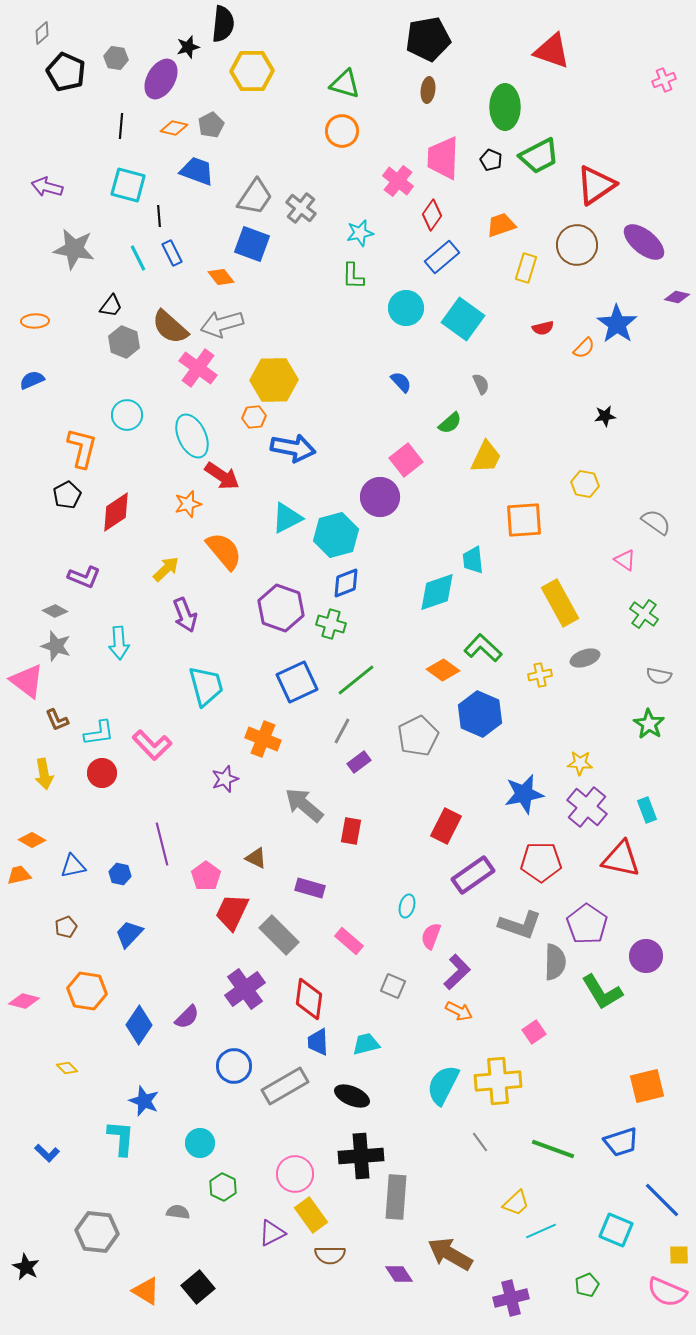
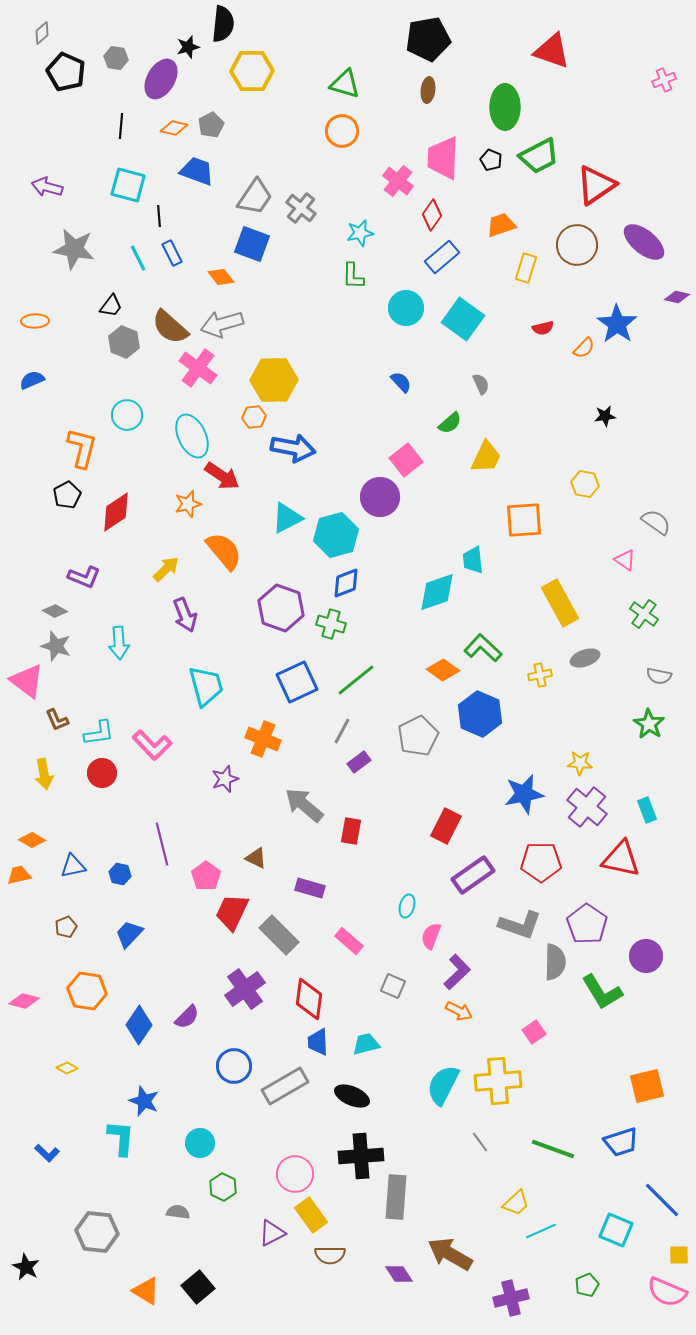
yellow diamond at (67, 1068): rotated 15 degrees counterclockwise
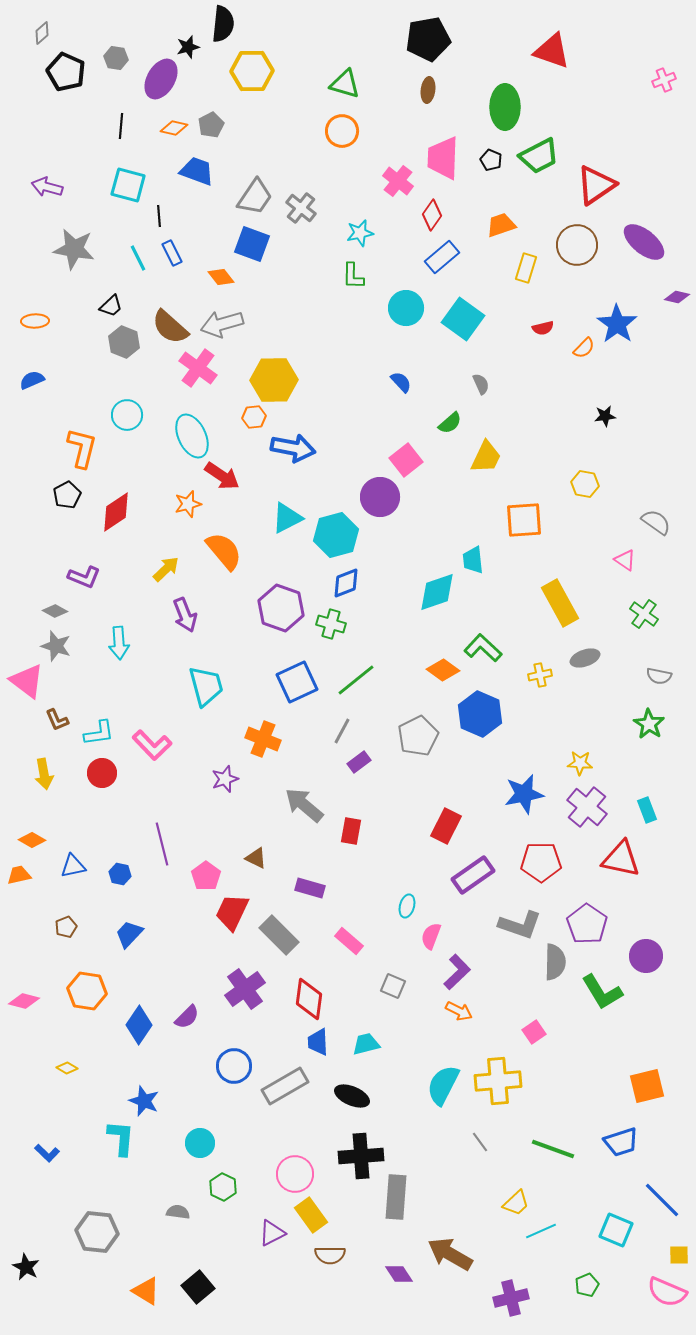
black trapezoid at (111, 306): rotated 10 degrees clockwise
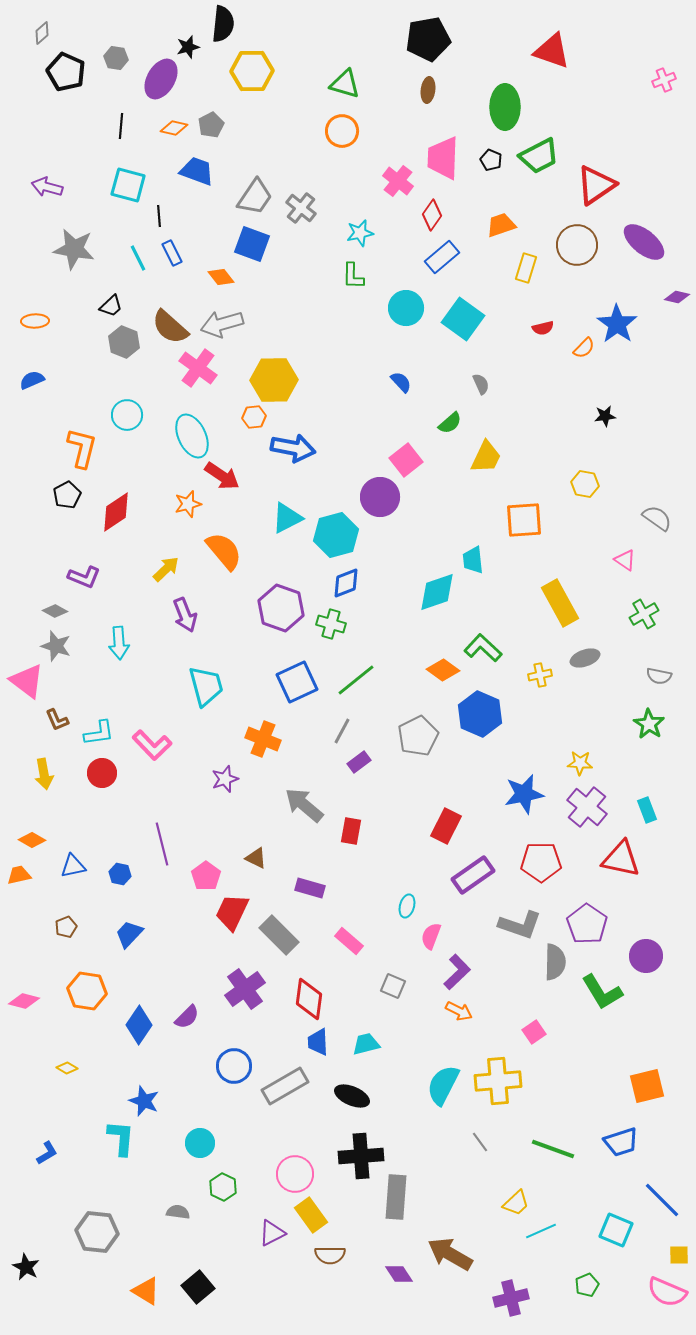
gray semicircle at (656, 522): moved 1 px right, 4 px up
green cross at (644, 614): rotated 24 degrees clockwise
blue L-shape at (47, 1153): rotated 75 degrees counterclockwise
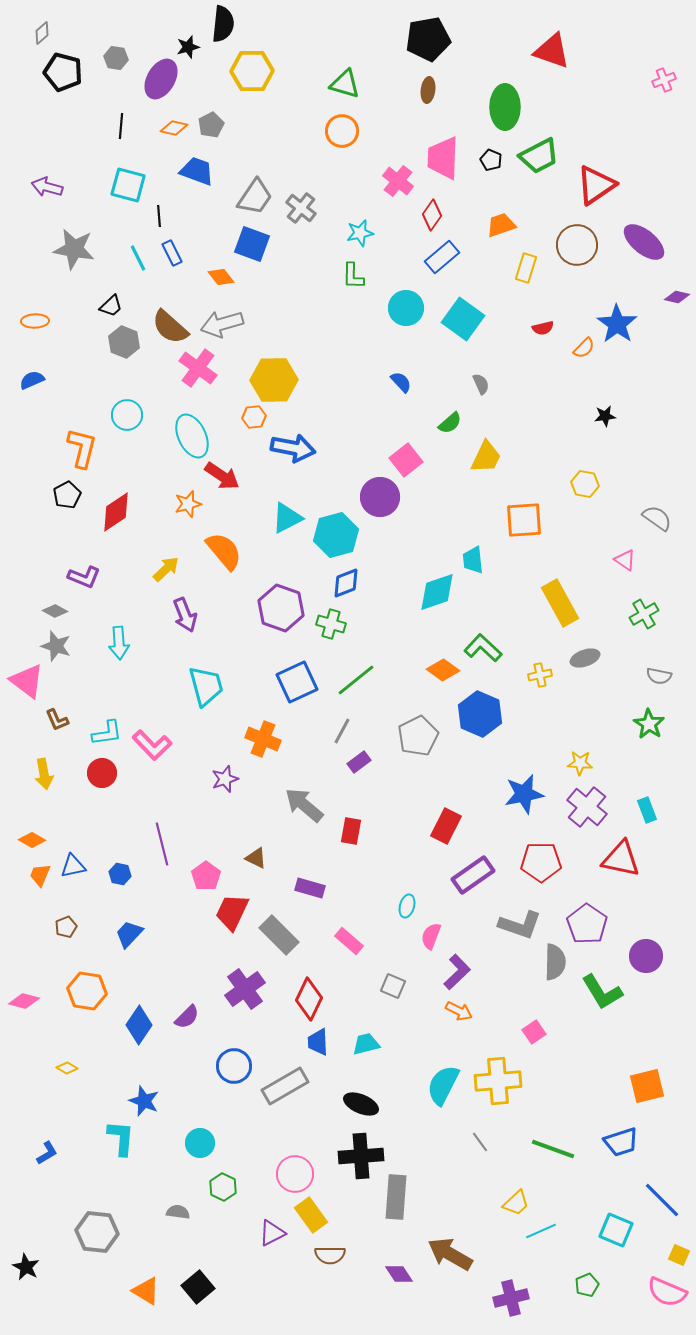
black pentagon at (66, 72): moved 3 px left; rotated 9 degrees counterclockwise
cyan L-shape at (99, 733): moved 8 px right
orange trapezoid at (19, 875): moved 21 px right; rotated 55 degrees counterclockwise
red diamond at (309, 999): rotated 18 degrees clockwise
black ellipse at (352, 1096): moved 9 px right, 8 px down
yellow square at (679, 1255): rotated 25 degrees clockwise
